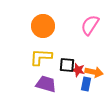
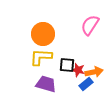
orange circle: moved 8 px down
orange arrow: rotated 24 degrees counterclockwise
blue rectangle: rotated 40 degrees clockwise
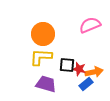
pink semicircle: rotated 35 degrees clockwise
red star: moved 1 px right, 1 px up
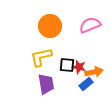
orange circle: moved 7 px right, 8 px up
yellow L-shape: rotated 15 degrees counterclockwise
red star: moved 2 px up
purple trapezoid: rotated 65 degrees clockwise
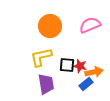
red star: moved 1 px right, 1 px up
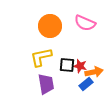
pink semicircle: moved 5 px left, 2 px up; rotated 135 degrees counterclockwise
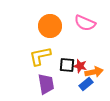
yellow L-shape: moved 1 px left, 1 px up
